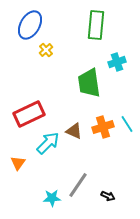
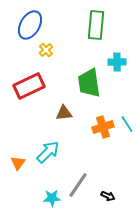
cyan cross: rotated 18 degrees clockwise
red rectangle: moved 28 px up
brown triangle: moved 10 px left, 18 px up; rotated 30 degrees counterclockwise
cyan arrow: moved 9 px down
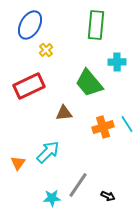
green trapezoid: rotated 32 degrees counterclockwise
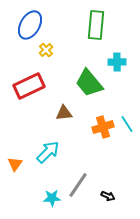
orange triangle: moved 3 px left, 1 px down
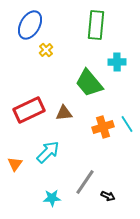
red rectangle: moved 24 px down
gray line: moved 7 px right, 3 px up
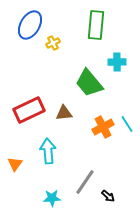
yellow cross: moved 7 px right, 7 px up; rotated 16 degrees clockwise
orange cross: rotated 10 degrees counterclockwise
cyan arrow: moved 1 px up; rotated 50 degrees counterclockwise
black arrow: rotated 16 degrees clockwise
